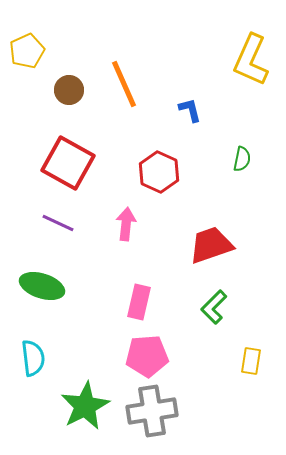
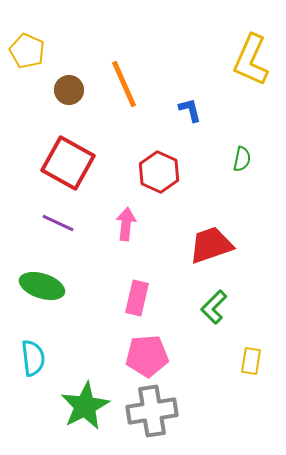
yellow pentagon: rotated 24 degrees counterclockwise
pink rectangle: moved 2 px left, 4 px up
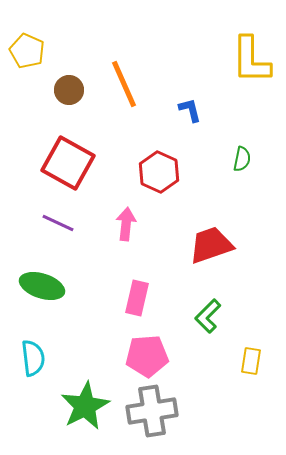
yellow L-shape: rotated 24 degrees counterclockwise
green L-shape: moved 6 px left, 9 px down
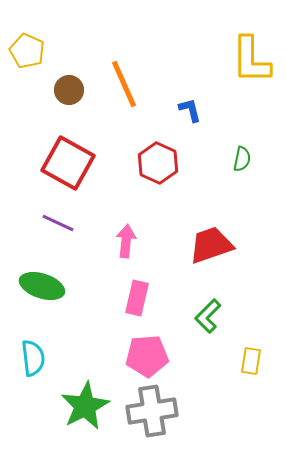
red hexagon: moved 1 px left, 9 px up
pink arrow: moved 17 px down
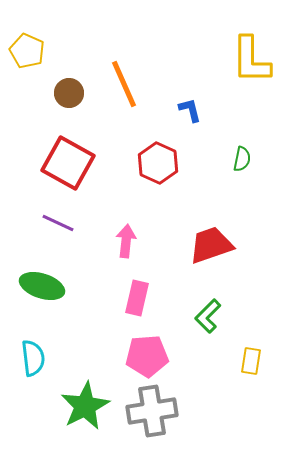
brown circle: moved 3 px down
